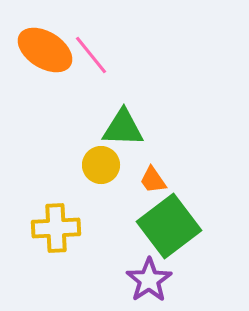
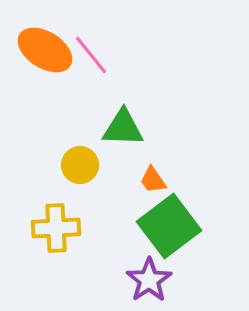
yellow circle: moved 21 px left
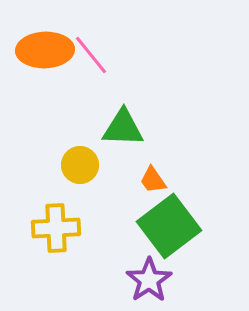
orange ellipse: rotated 34 degrees counterclockwise
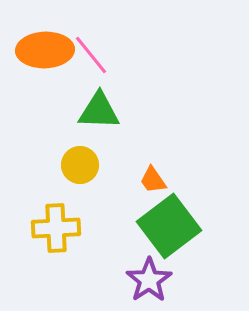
green triangle: moved 24 px left, 17 px up
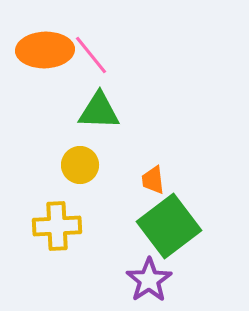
orange trapezoid: rotated 28 degrees clockwise
yellow cross: moved 1 px right, 2 px up
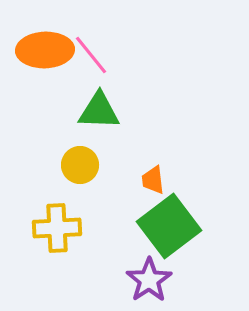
yellow cross: moved 2 px down
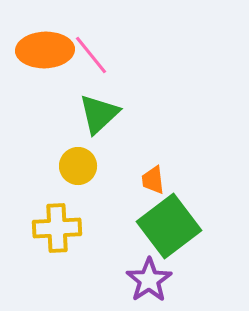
green triangle: moved 3 px down; rotated 45 degrees counterclockwise
yellow circle: moved 2 px left, 1 px down
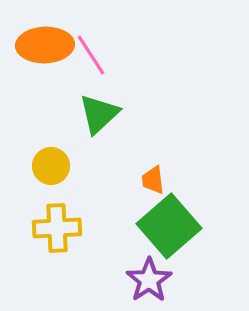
orange ellipse: moved 5 px up
pink line: rotated 6 degrees clockwise
yellow circle: moved 27 px left
green square: rotated 4 degrees counterclockwise
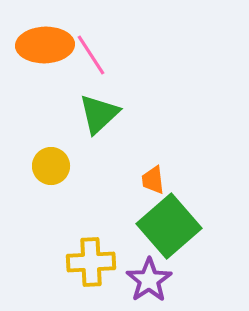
yellow cross: moved 34 px right, 34 px down
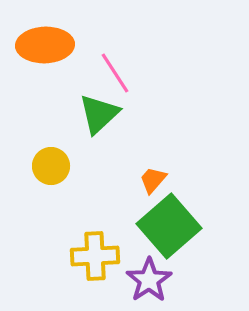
pink line: moved 24 px right, 18 px down
orange trapezoid: rotated 48 degrees clockwise
yellow cross: moved 4 px right, 6 px up
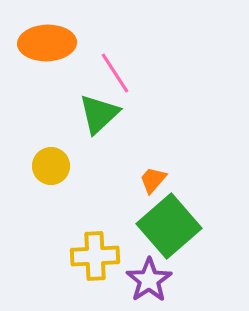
orange ellipse: moved 2 px right, 2 px up
